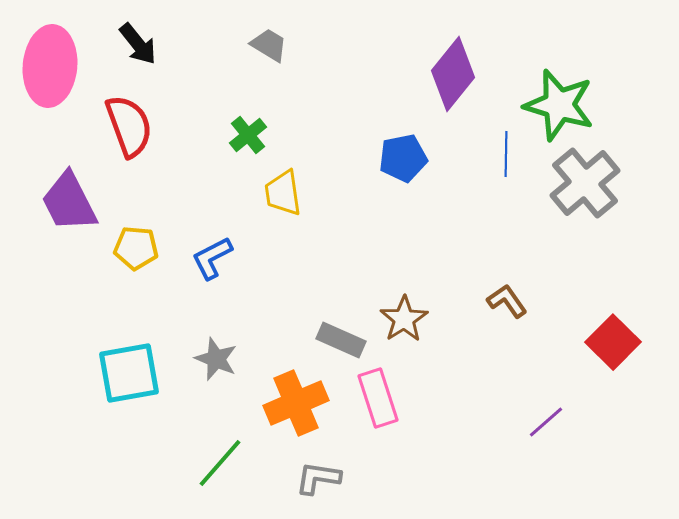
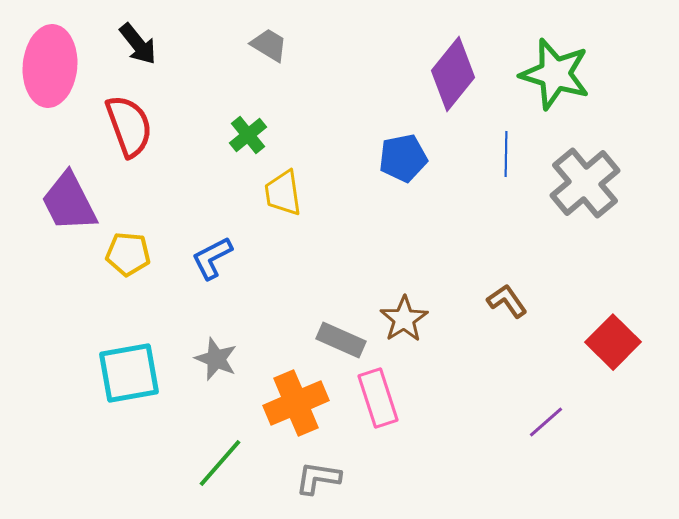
green star: moved 4 px left, 31 px up
yellow pentagon: moved 8 px left, 6 px down
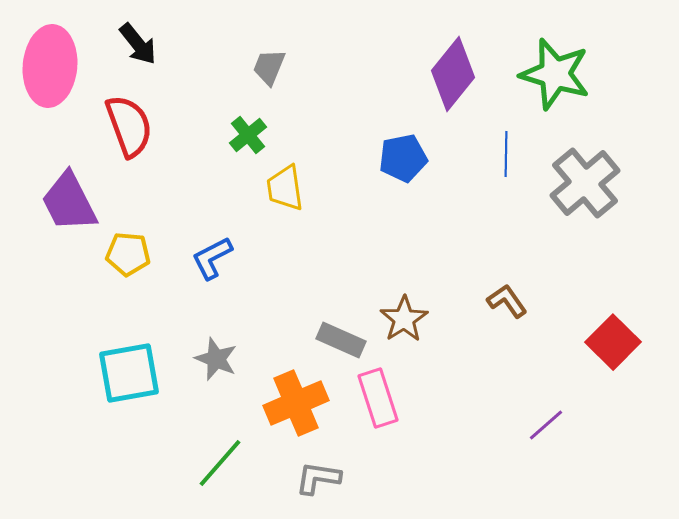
gray trapezoid: moved 22 px down; rotated 99 degrees counterclockwise
yellow trapezoid: moved 2 px right, 5 px up
purple line: moved 3 px down
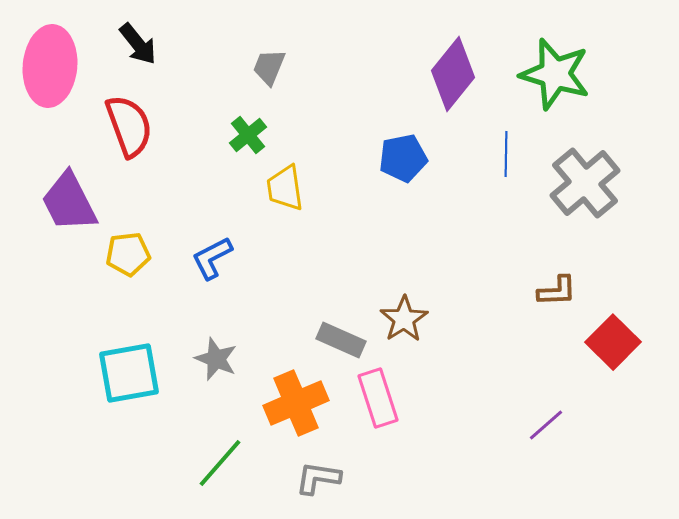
yellow pentagon: rotated 12 degrees counterclockwise
brown L-shape: moved 50 px right, 10 px up; rotated 123 degrees clockwise
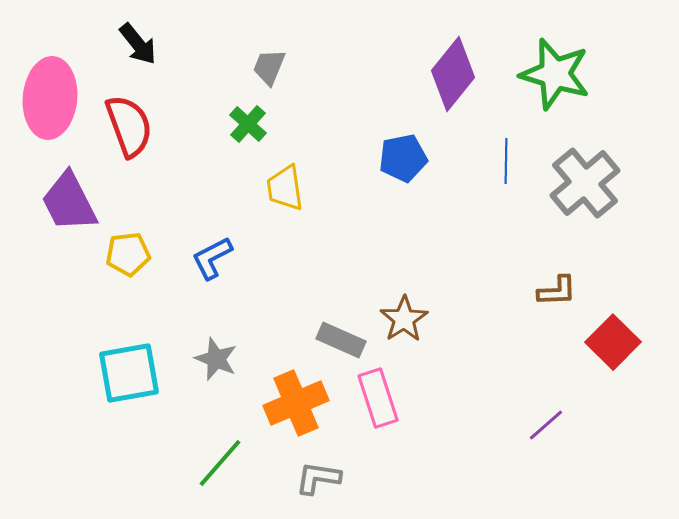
pink ellipse: moved 32 px down
green cross: moved 11 px up; rotated 9 degrees counterclockwise
blue line: moved 7 px down
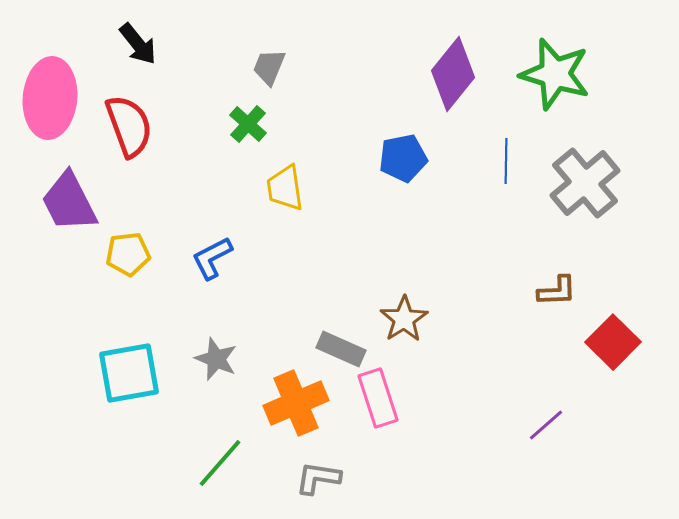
gray rectangle: moved 9 px down
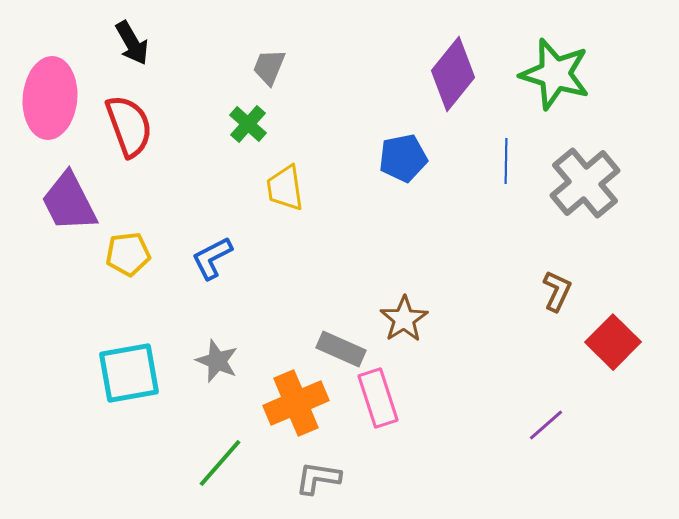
black arrow: moved 6 px left, 1 px up; rotated 9 degrees clockwise
brown L-shape: rotated 63 degrees counterclockwise
gray star: moved 1 px right, 2 px down
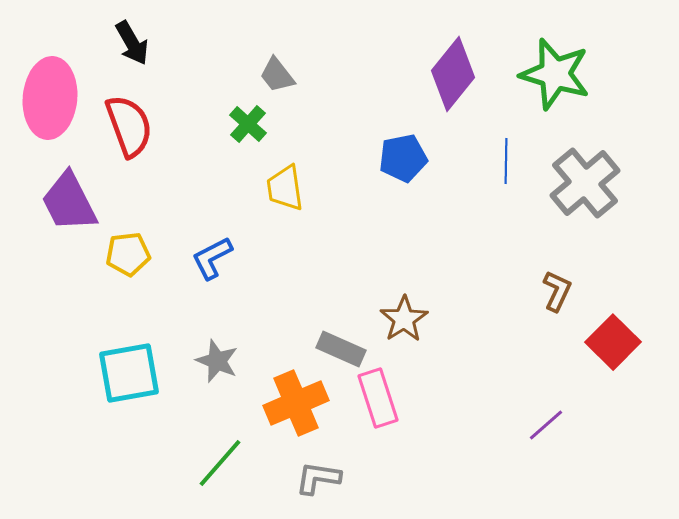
gray trapezoid: moved 8 px right, 8 px down; rotated 60 degrees counterclockwise
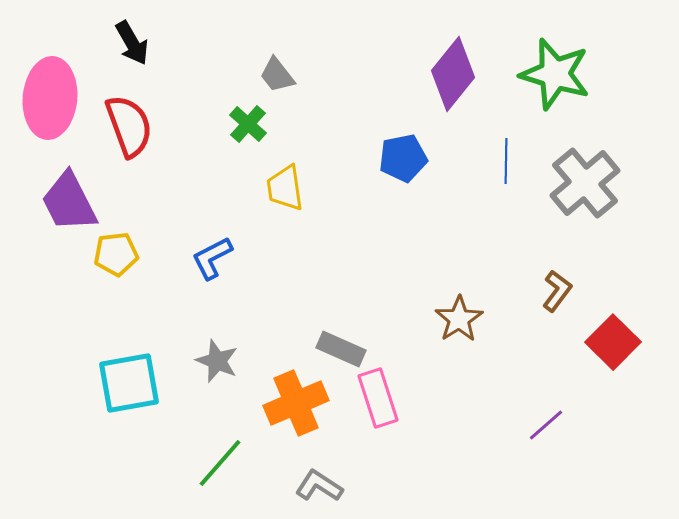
yellow pentagon: moved 12 px left
brown L-shape: rotated 12 degrees clockwise
brown star: moved 55 px right
cyan square: moved 10 px down
gray L-shape: moved 1 px right, 8 px down; rotated 24 degrees clockwise
